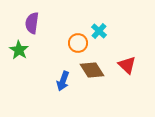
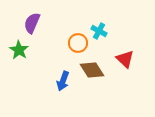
purple semicircle: rotated 15 degrees clockwise
cyan cross: rotated 14 degrees counterclockwise
red triangle: moved 2 px left, 6 px up
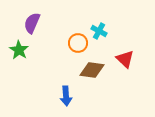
brown diamond: rotated 50 degrees counterclockwise
blue arrow: moved 3 px right, 15 px down; rotated 24 degrees counterclockwise
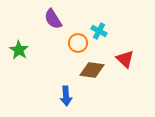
purple semicircle: moved 21 px right, 4 px up; rotated 55 degrees counterclockwise
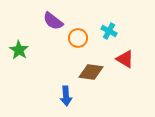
purple semicircle: moved 2 px down; rotated 20 degrees counterclockwise
cyan cross: moved 10 px right
orange circle: moved 5 px up
red triangle: rotated 12 degrees counterclockwise
brown diamond: moved 1 px left, 2 px down
